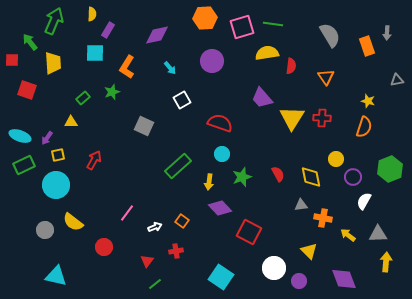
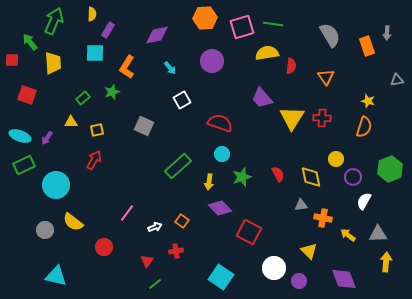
red square at (27, 90): moved 5 px down
yellow square at (58, 155): moved 39 px right, 25 px up
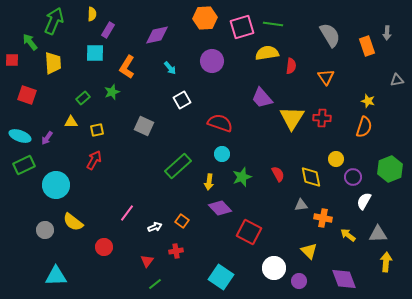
cyan triangle at (56, 276): rotated 15 degrees counterclockwise
